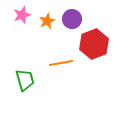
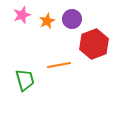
orange line: moved 2 px left, 2 px down
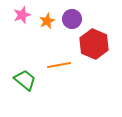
red hexagon: rotated 16 degrees counterclockwise
green trapezoid: rotated 35 degrees counterclockwise
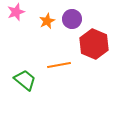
pink star: moved 6 px left, 3 px up
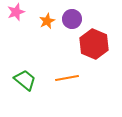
orange line: moved 8 px right, 13 px down
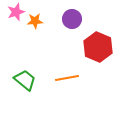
orange star: moved 12 px left; rotated 21 degrees clockwise
red hexagon: moved 4 px right, 3 px down
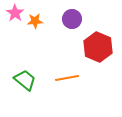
pink star: moved 1 px left, 1 px down; rotated 18 degrees counterclockwise
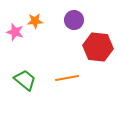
pink star: moved 19 px down; rotated 18 degrees counterclockwise
purple circle: moved 2 px right, 1 px down
red hexagon: rotated 16 degrees counterclockwise
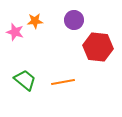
orange line: moved 4 px left, 4 px down
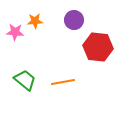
pink star: rotated 12 degrees counterclockwise
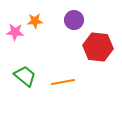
green trapezoid: moved 4 px up
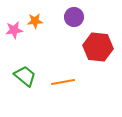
purple circle: moved 3 px up
pink star: moved 1 px left, 2 px up; rotated 12 degrees counterclockwise
